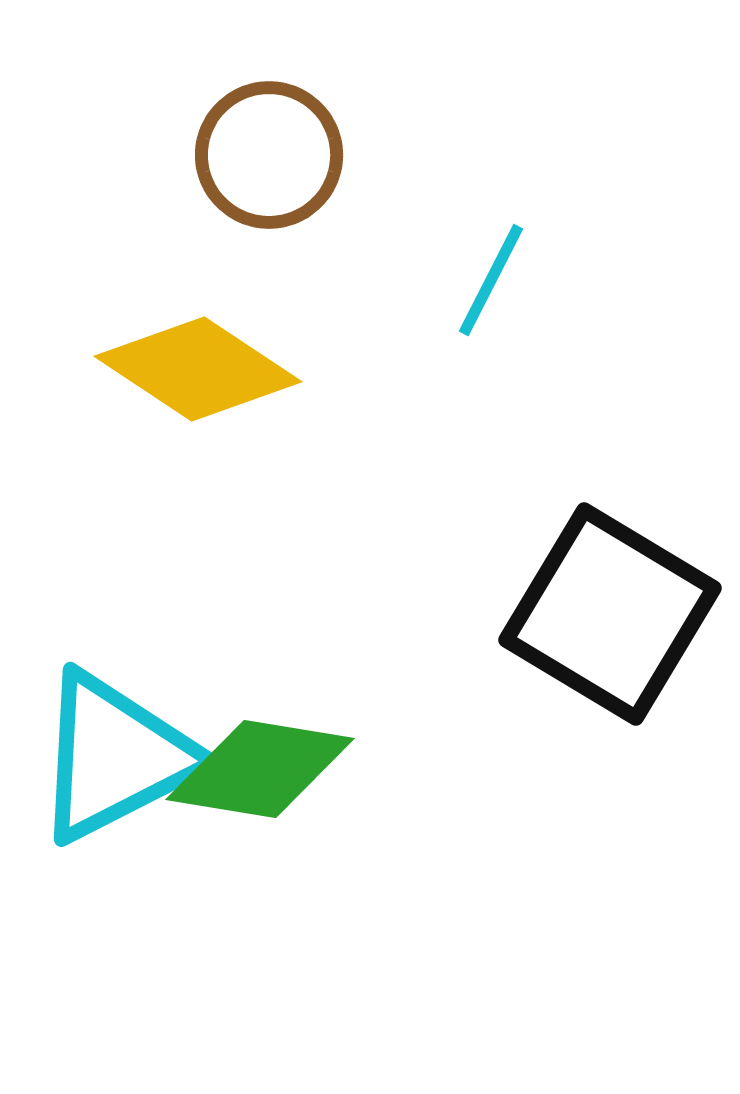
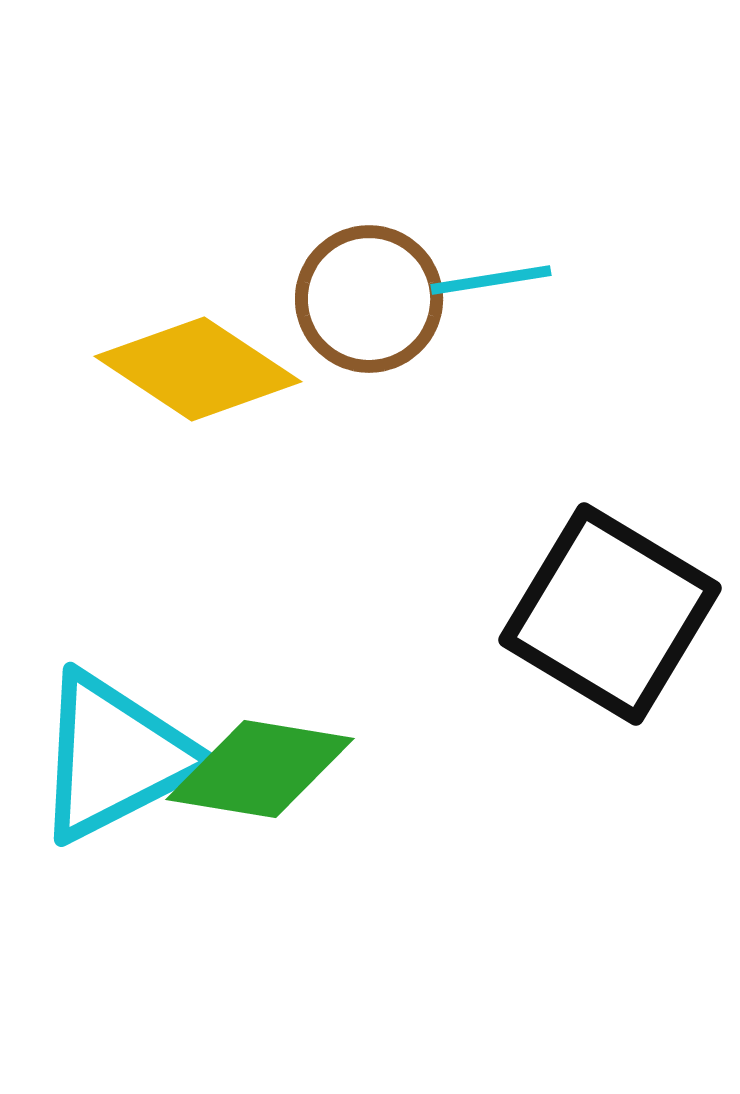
brown circle: moved 100 px right, 144 px down
cyan line: rotated 54 degrees clockwise
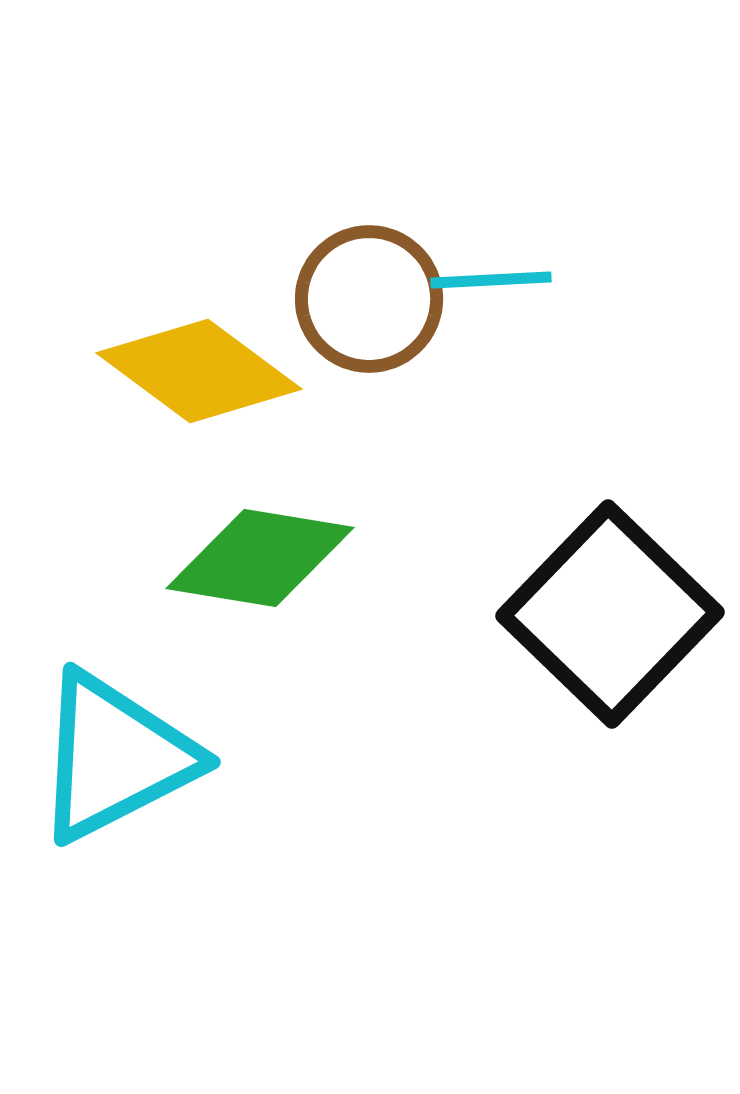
cyan line: rotated 6 degrees clockwise
yellow diamond: moved 1 px right, 2 px down; rotated 3 degrees clockwise
black square: rotated 13 degrees clockwise
green diamond: moved 211 px up
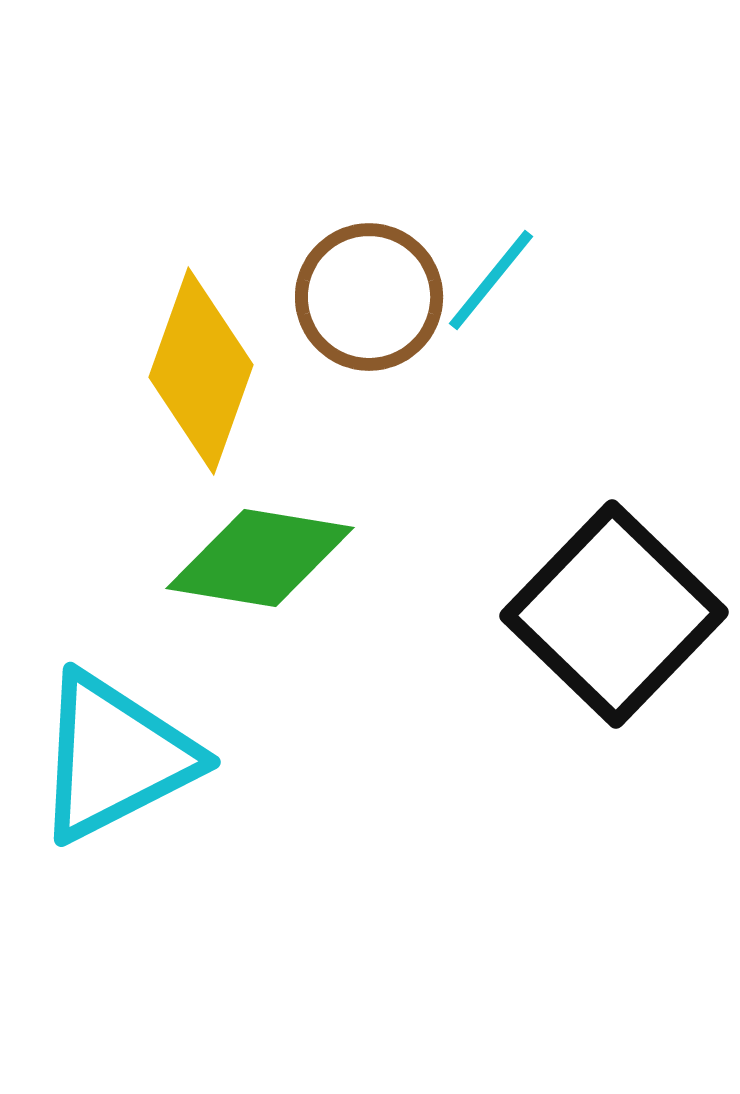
cyan line: rotated 48 degrees counterclockwise
brown circle: moved 2 px up
yellow diamond: moved 2 px right; rotated 73 degrees clockwise
black square: moved 4 px right
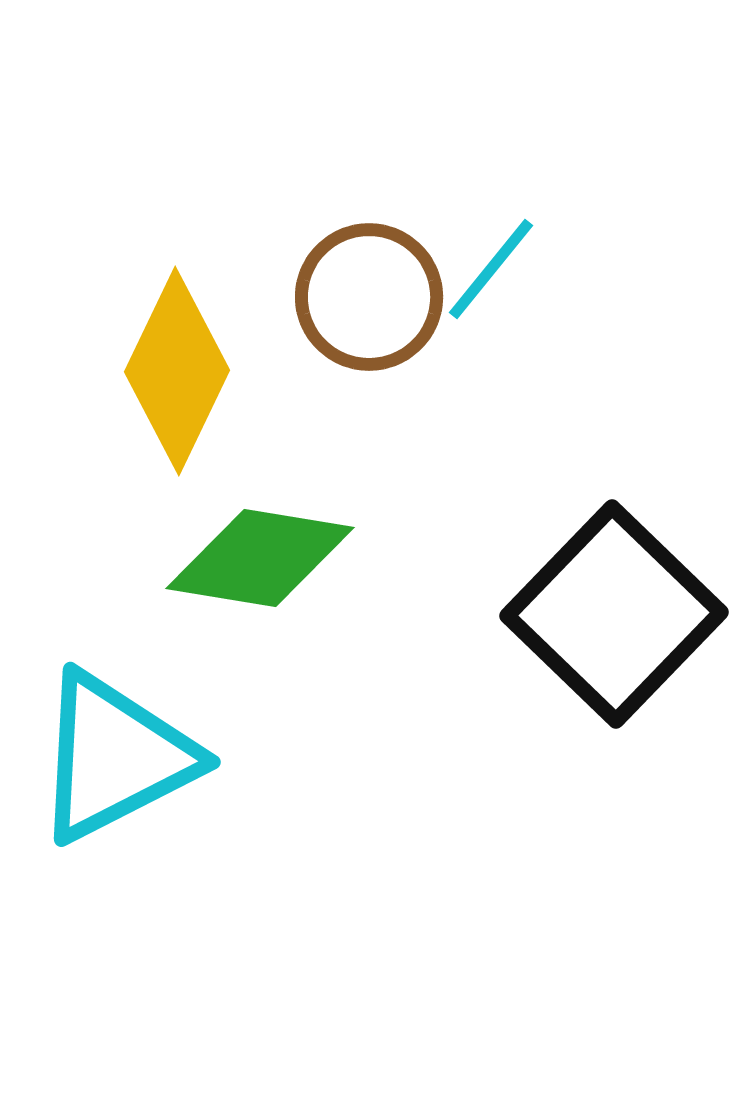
cyan line: moved 11 px up
yellow diamond: moved 24 px left; rotated 6 degrees clockwise
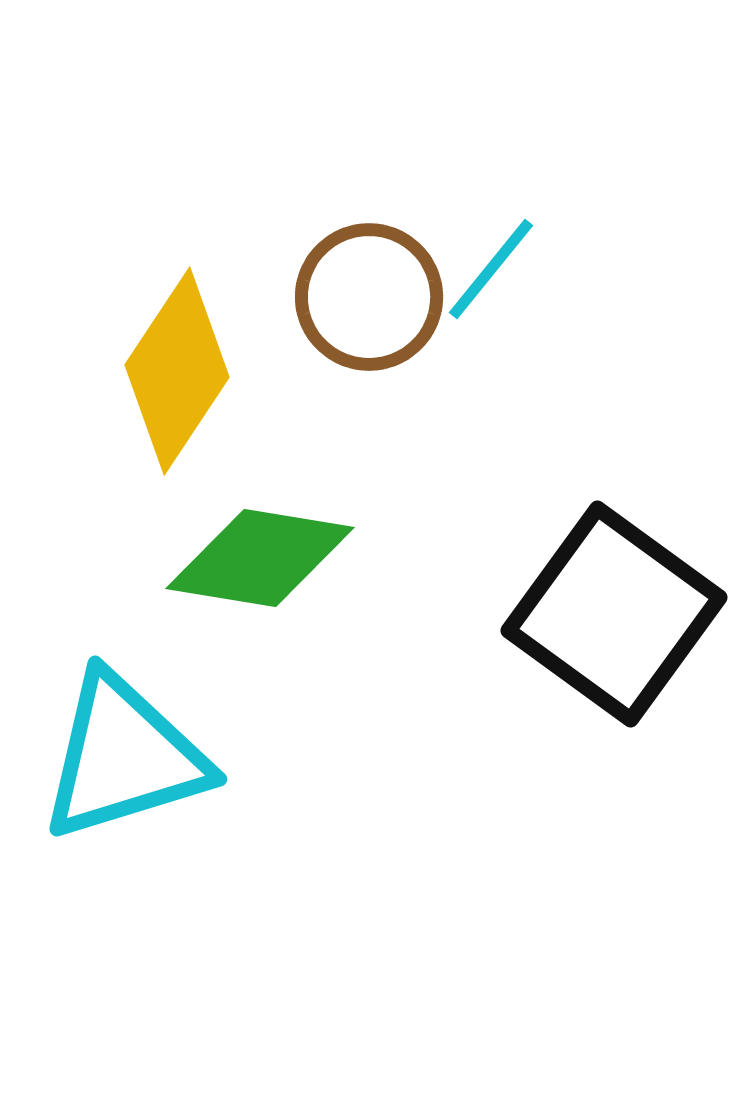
yellow diamond: rotated 8 degrees clockwise
black square: rotated 8 degrees counterclockwise
cyan triangle: moved 9 px right; rotated 10 degrees clockwise
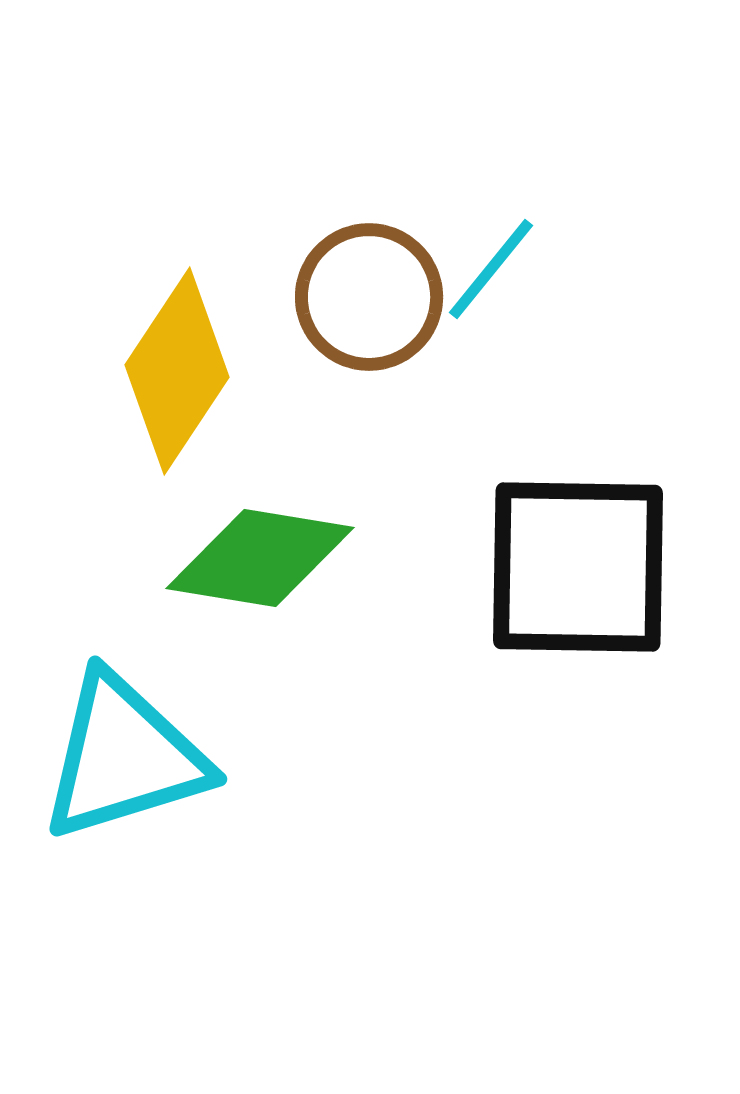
black square: moved 36 px left, 47 px up; rotated 35 degrees counterclockwise
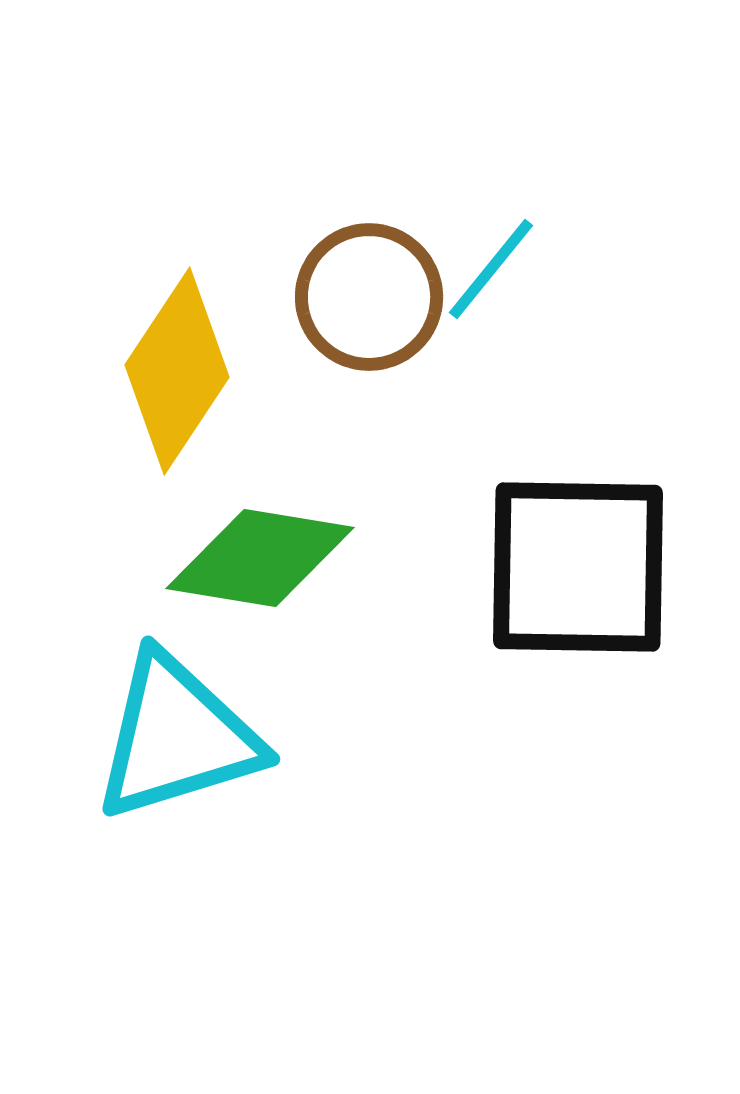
cyan triangle: moved 53 px right, 20 px up
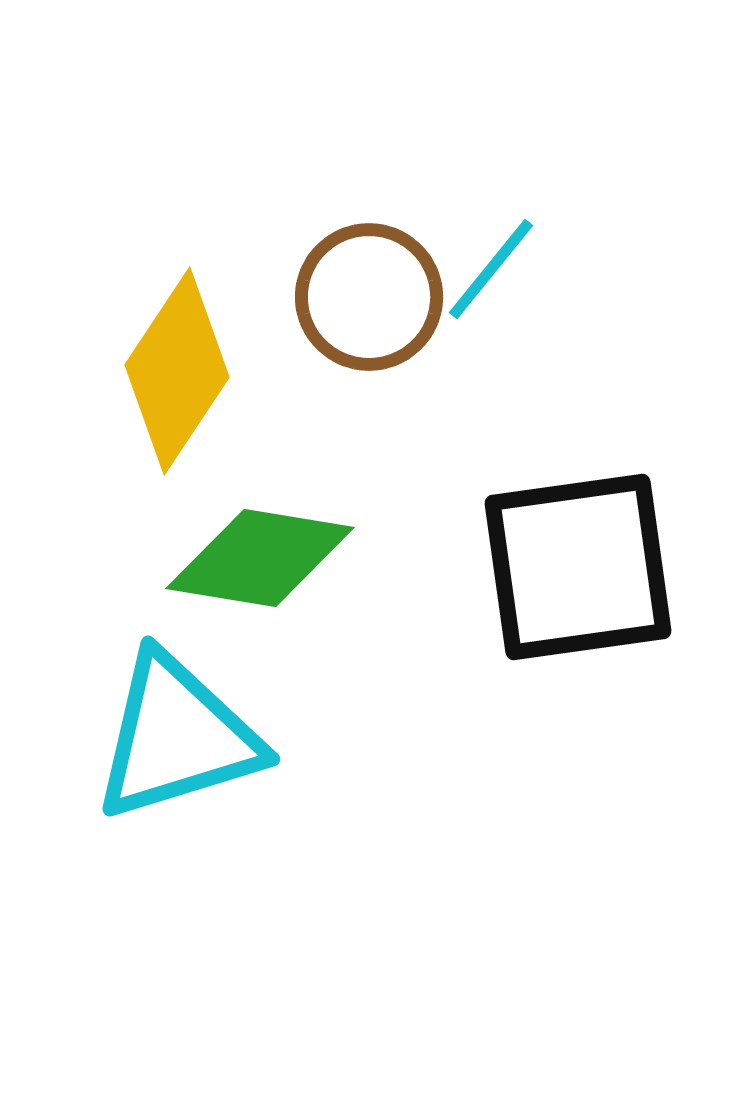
black square: rotated 9 degrees counterclockwise
